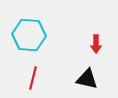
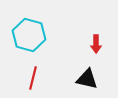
cyan hexagon: rotated 12 degrees clockwise
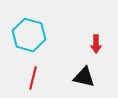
black triangle: moved 3 px left, 2 px up
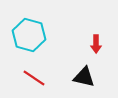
red line: moved 1 px right; rotated 70 degrees counterclockwise
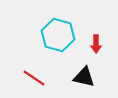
cyan hexagon: moved 29 px right
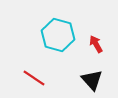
red arrow: rotated 150 degrees clockwise
black triangle: moved 8 px right, 3 px down; rotated 35 degrees clockwise
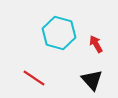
cyan hexagon: moved 1 px right, 2 px up
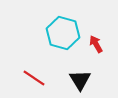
cyan hexagon: moved 4 px right
black triangle: moved 12 px left; rotated 10 degrees clockwise
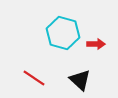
red arrow: rotated 120 degrees clockwise
black triangle: rotated 15 degrees counterclockwise
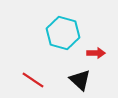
red arrow: moved 9 px down
red line: moved 1 px left, 2 px down
